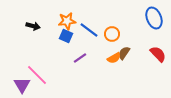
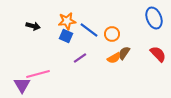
pink line: moved 1 px right, 1 px up; rotated 60 degrees counterclockwise
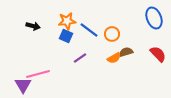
brown semicircle: moved 2 px right, 1 px up; rotated 40 degrees clockwise
purple triangle: moved 1 px right
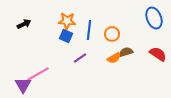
orange star: rotated 12 degrees clockwise
black arrow: moved 9 px left, 2 px up; rotated 40 degrees counterclockwise
blue line: rotated 60 degrees clockwise
red semicircle: rotated 12 degrees counterclockwise
pink line: rotated 15 degrees counterclockwise
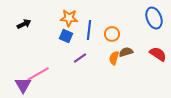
orange star: moved 2 px right, 3 px up
orange semicircle: rotated 136 degrees clockwise
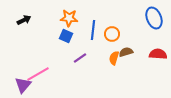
black arrow: moved 4 px up
blue line: moved 4 px right
red semicircle: rotated 30 degrees counterclockwise
purple triangle: rotated 12 degrees clockwise
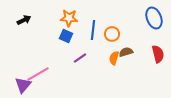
red semicircle: rotated 72 degrees clockwise
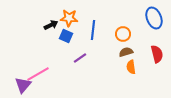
black arrow: moved 27 px right, 5 px down
orange circle: moved 11 px right
red semicircle: moved 1 px left
orange semicircle: moved 17 px right, 9 px down; rotated 24 degrees counterclockwise
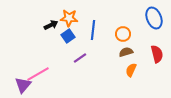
blue square: moved 2 px right; rotated 32 degrees clockwise
orange semicircle: moved 3 px down; rotated 32 degrees clockwise
